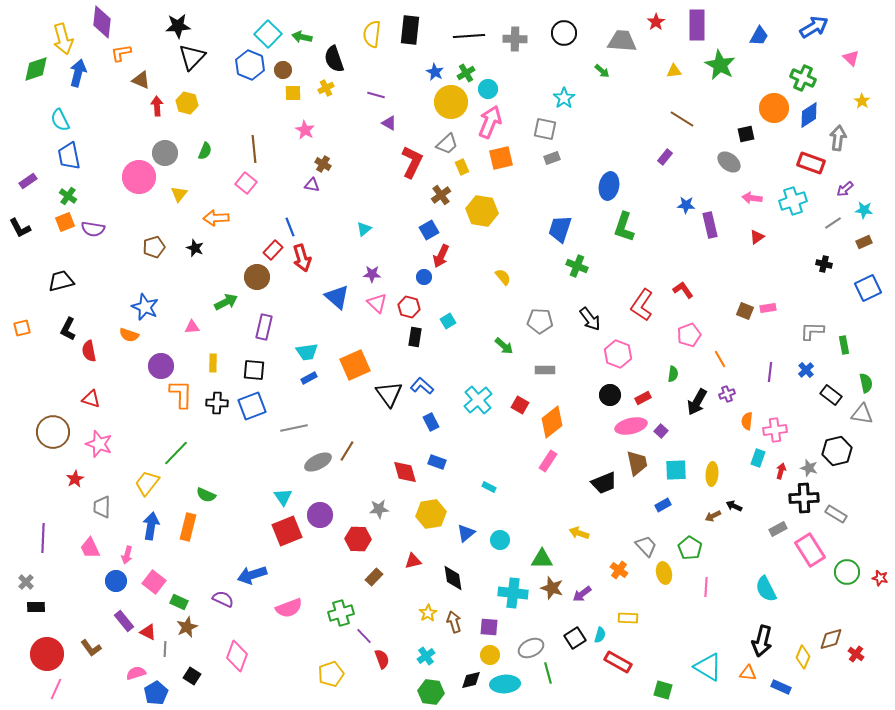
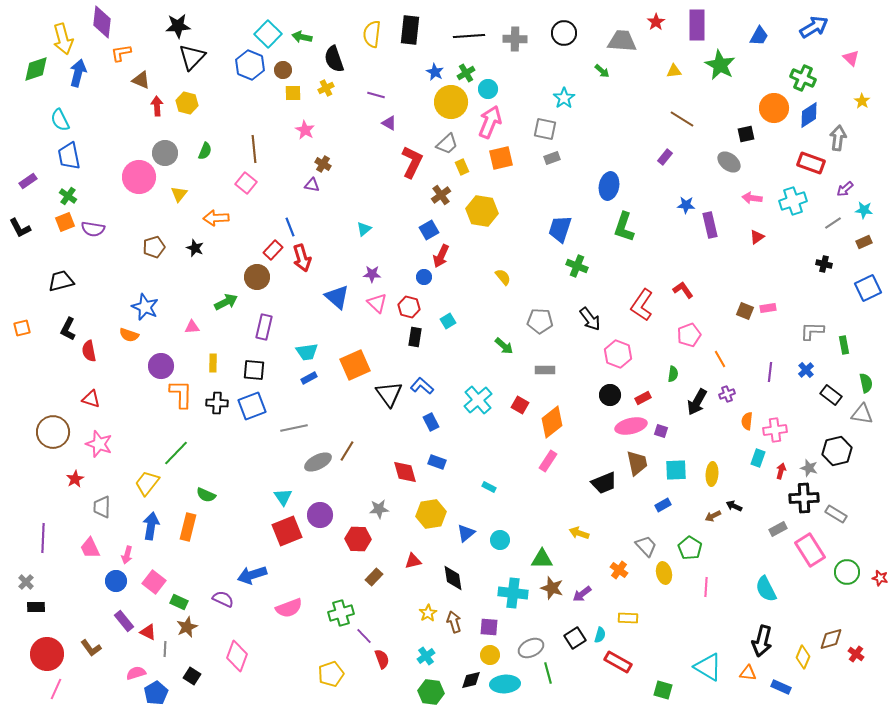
purple square at (661, 431): rotated 24 degrees counterclockwise
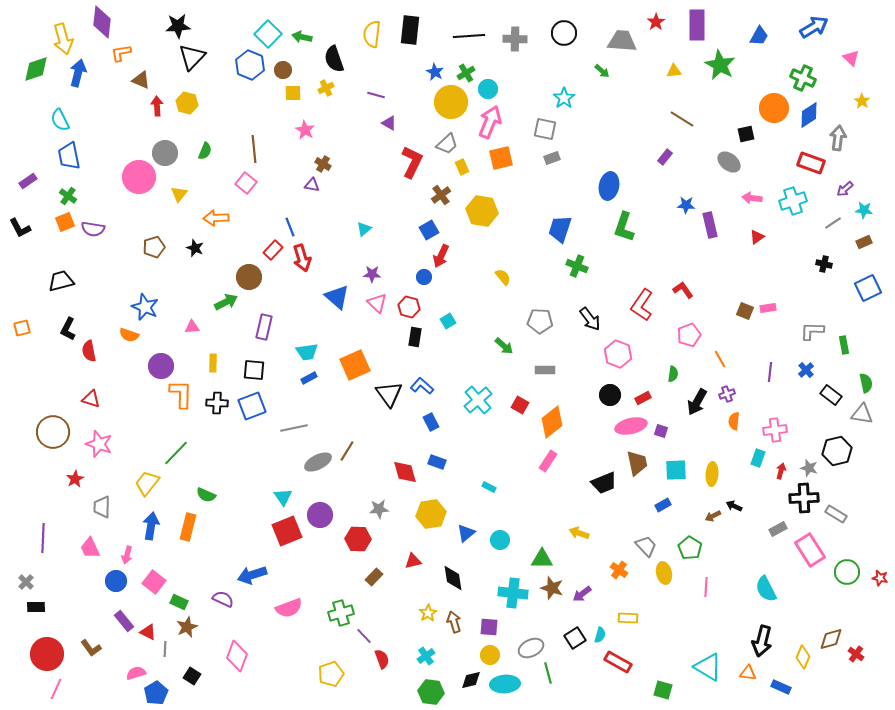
brown circle at (257, 277): moved 8 px left
orange semicircle at (747, 421): moved 13 px left
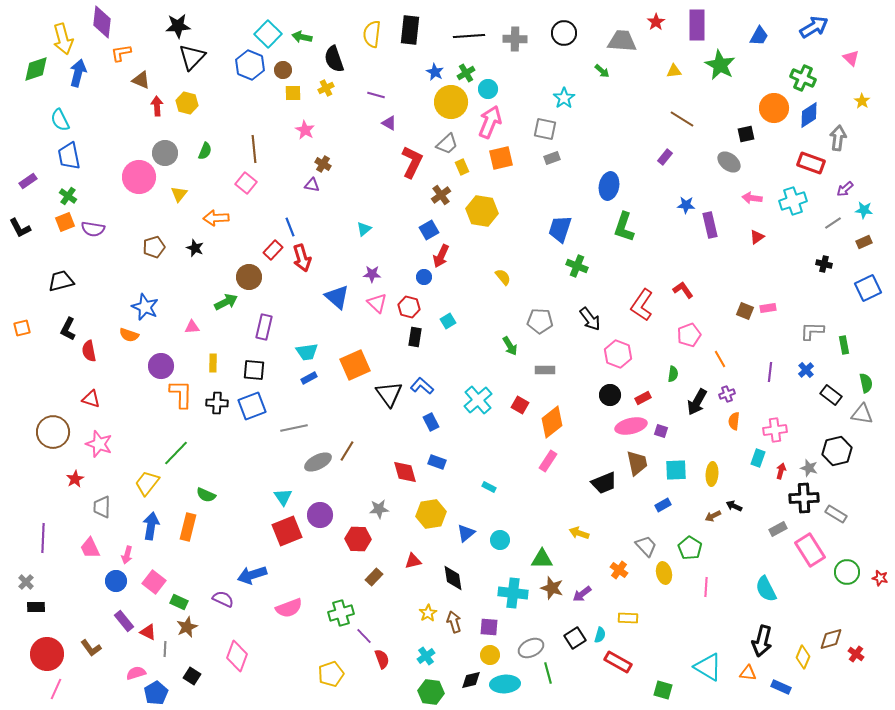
green arrow at (504, 346): moved 6 px right; rotated 18 degrees clockwise
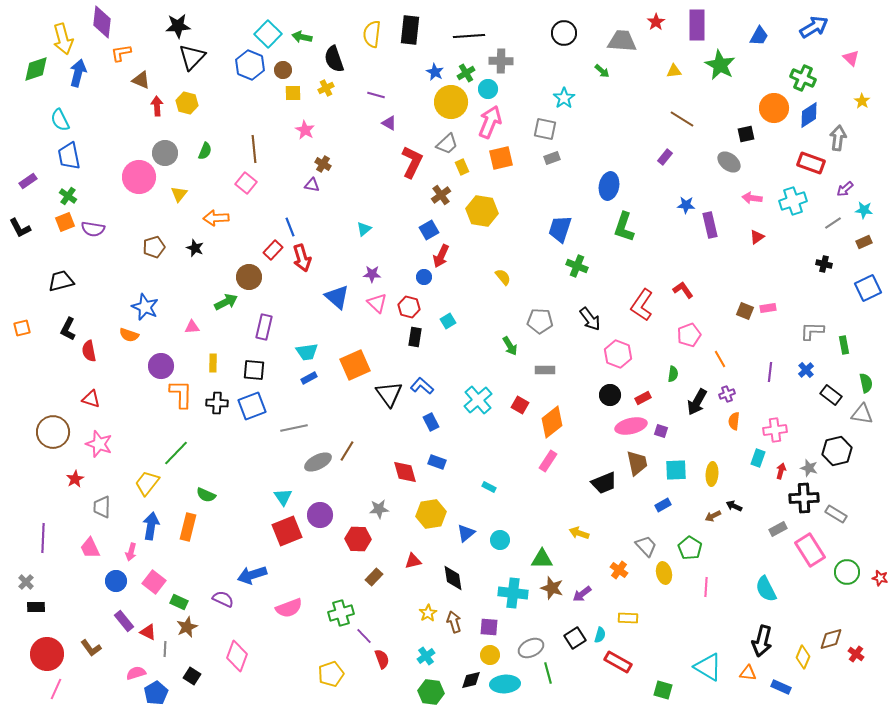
gray cross at (515, 39): moved 14 px left, 22 px down
pink arrow at (127, 555): moved 4 px right, 3 px up
